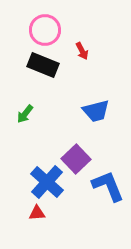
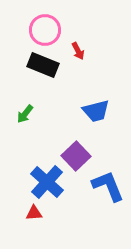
red arrow: moved 4 px left
purple square: moved 3 px up
red triangle: moved 3 px left
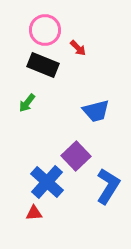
red arrow: moved 3 px up; rotated 18 degrees counterclockwise
green arrow: moved 2 px right, 11 px up
blue L-shape: rotated 54 degrees clockwise
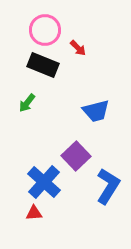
blue cross: moved 3 px left
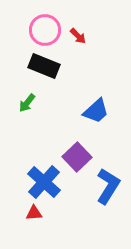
red arrow: moved 12 px up
black rectangle: moved 1 px right, 1 px down
blue trapezoid: rotated 28 degrees counterclockwise
purple square: moved 1 px right, 1 px down
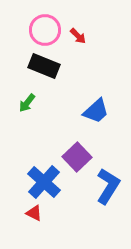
red triangle: rotated 30 degrees clockwise
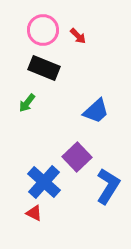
pink circle: moved 2 px left
black rectangle: moved 2 px down
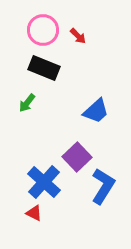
blue L-shape: moved 5 px left
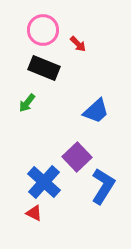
red arrow: moved 8 px down
